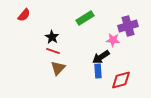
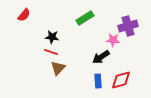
black star: rotated 24 degrees counterclockwise
red line: moved 2 px left, 1 px down
blue rectangle: moved 10 px down
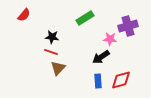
pink star: moved 3 px left, 1 px up
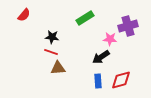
brown triangle: rotated 42 degrees clockwise
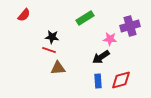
purple cross: moved 2 px right
red line: moved 2 px left, 2 px up
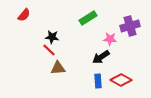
green rectangle: moved 3 px right
red line: rotated 24 degrees clockwise
red diamond: rotated 45 degrees clockwise
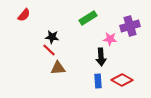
black arrow: rotated 60 degrees counterclockwise
red diamond: moved 1 px right
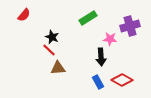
black star: rotated 16 degrees clockwise
blue rectangle: moved 1 px down; rotated 24 degrees counterclockwise
